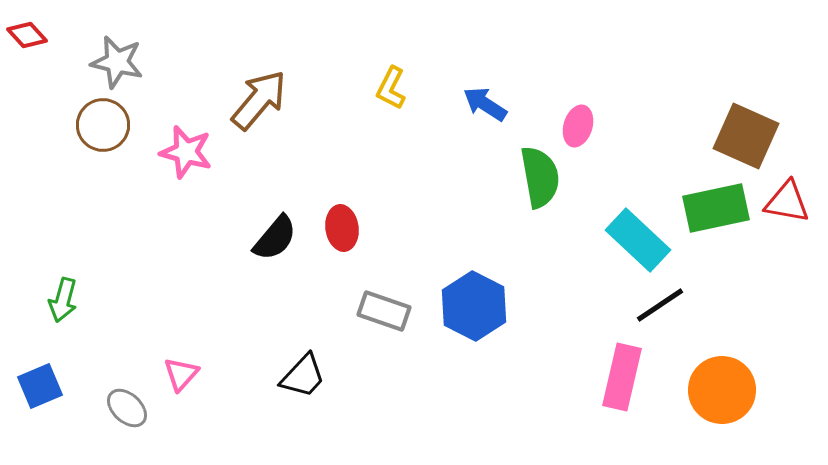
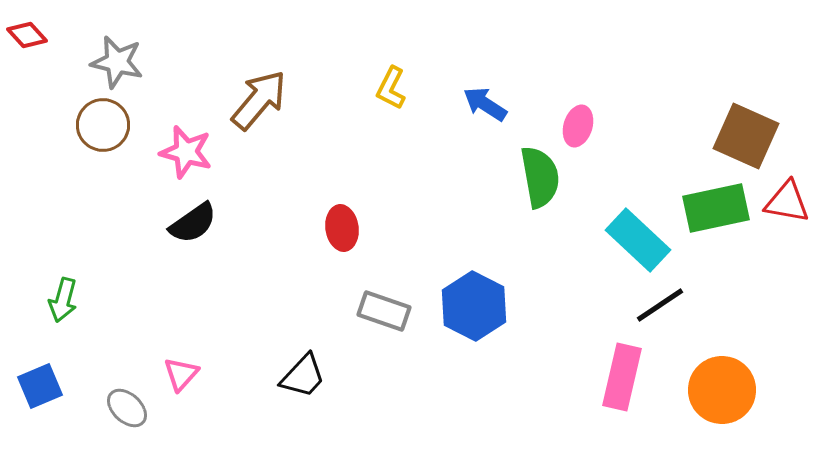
black semicircle: moved 82 px left, 15 px up; rotated 15 degrees clockwise
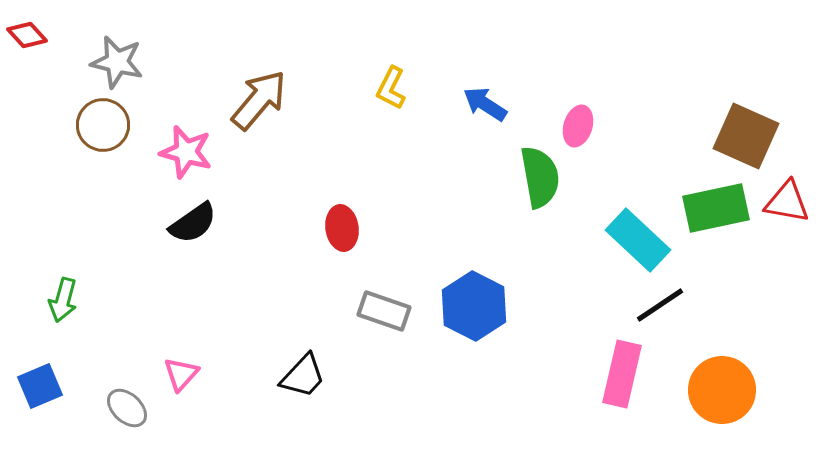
pink rectangle: moved 3 px up
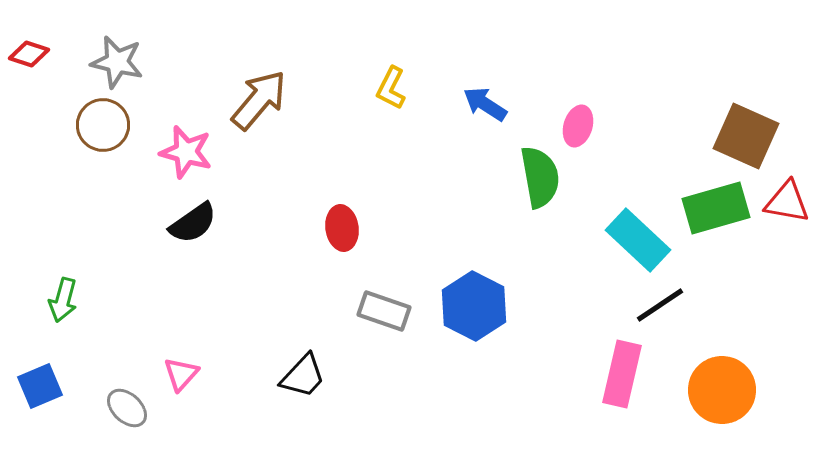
red diamond: moved 2 px right, 19 px down; rotated 30 degrees counterclockwise
green rectangle: rotated 4 degrees counterclockwise
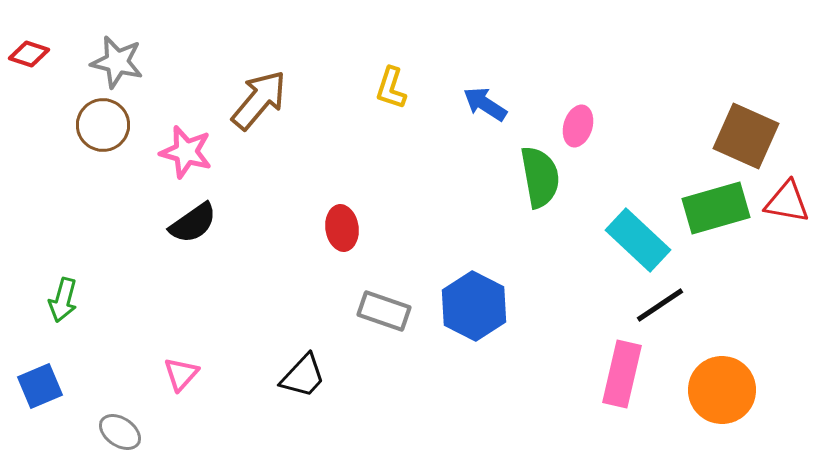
yellow L-shape: rotated 9 degrees counterclockwise
gray ellipse: moved 7 px left, 24 px down; rotated 9 degrees counterclockwise
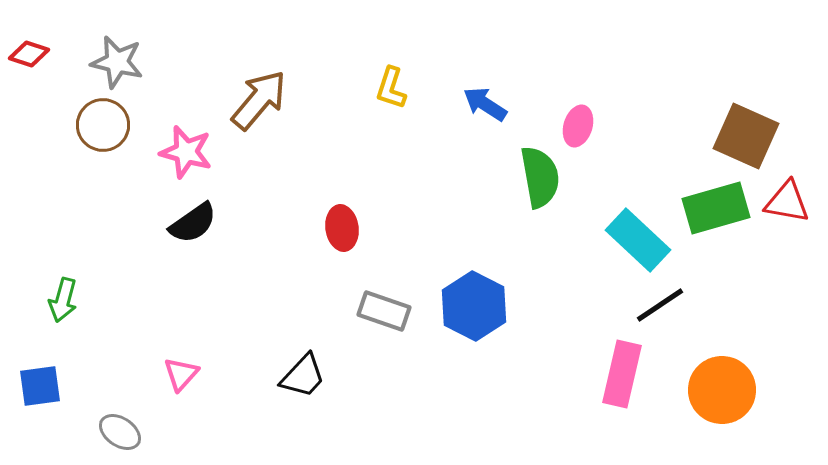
blue square: rotated 15 degrees clockwise
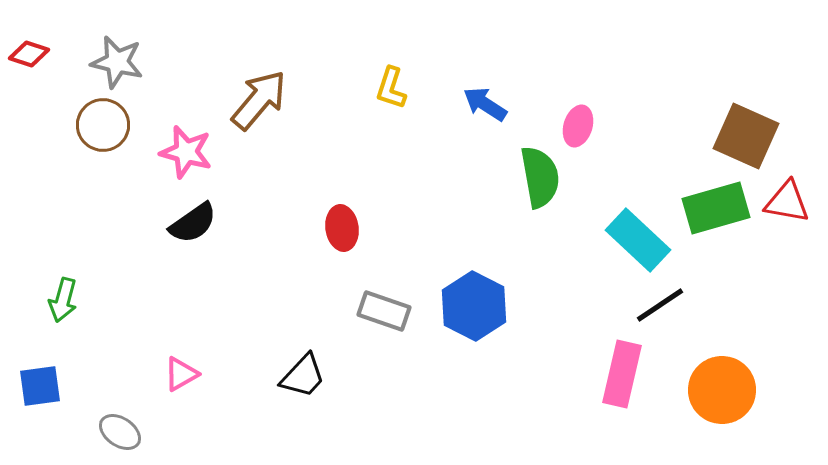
pink triangle: rotated 18 degrees clockwise
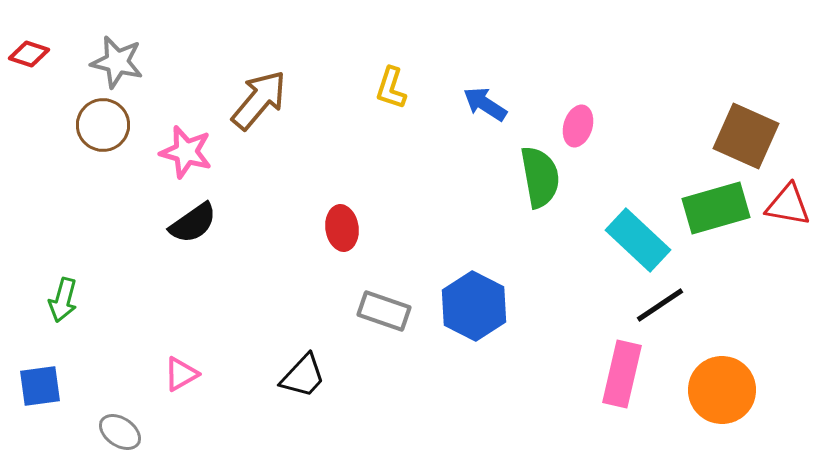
red triangle: moved 1 px right, 3 px down
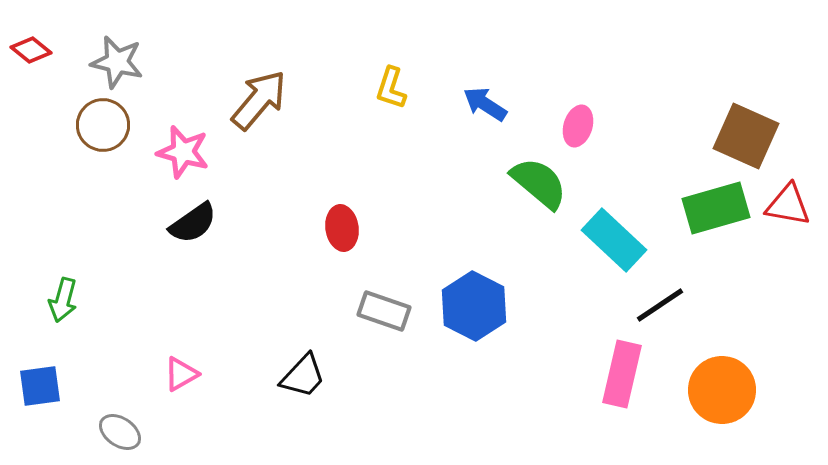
red diamond: moved 2 px right, 4 px up; rotated 21 degrees clockwise
pink star: moved 3 px left
green semicircle: moved 1 px left, 6 px down; rotated 40 degrees counterclockwise
cyan rectangle: moved 24 px left
